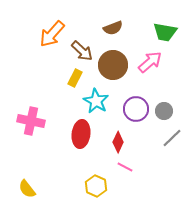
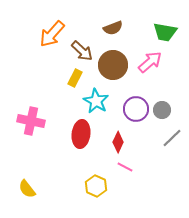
gray circle: moved 2 px left, 1 px up
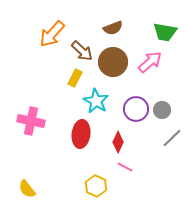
brown circle: moved 3 px up
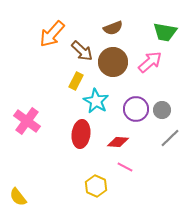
yellow rectangle: moved 1 px right, 3 px down
pink cross: moved 4 px left; rotated 24 degrees clockwise
gray line: moved 2 px left
red diamond: rotated 70 degrees clockwise
yellow semicircle: moved 9 px left, 8 px down
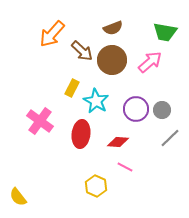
brown circle: moved 1 px left, 2 px up
yellow rectangle: moved 4 px left, 7 px down
pink cross: moved 13 px right
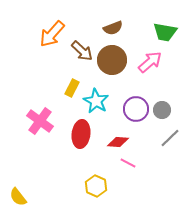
pink line: moved 3 px right, 4 px up
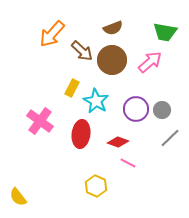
red diamond: rotated 15 degrees clockwise
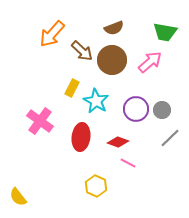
brown semicircle: moved 1 px right
red ellipse: moved 3 px down
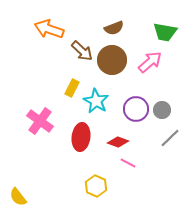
orange arrow: moved 3 px left, 5 px up; rotated 68 degrees clockwise
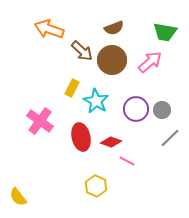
red ellipse: rotated 20 degrees counterclockwise
red diamond: moved 7 px left
pink line: moved 1 px left, 2 px up
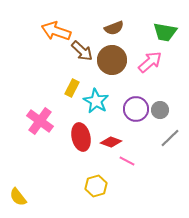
orange arrow: moved 7 px right, 2 px down
gray circle: moved 2 px left
yellow hexagon: rotated 20 degrees clockwise
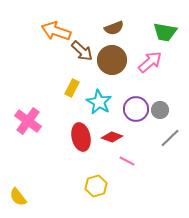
cyan star: moved 3 px right, 1 px down
pink cross: moved 12 px left
red diamond: moved 1 px right, 5 px up
